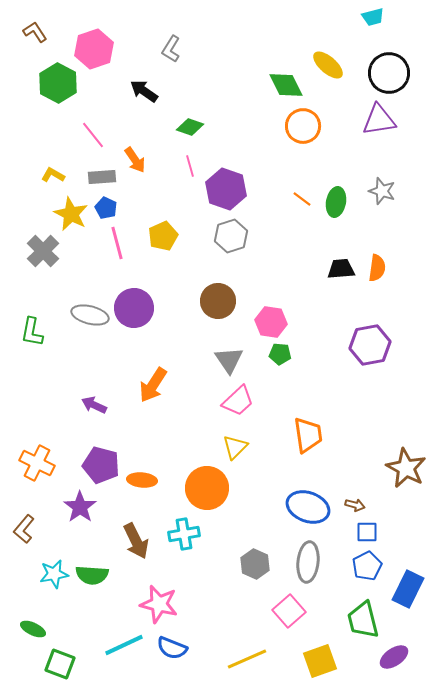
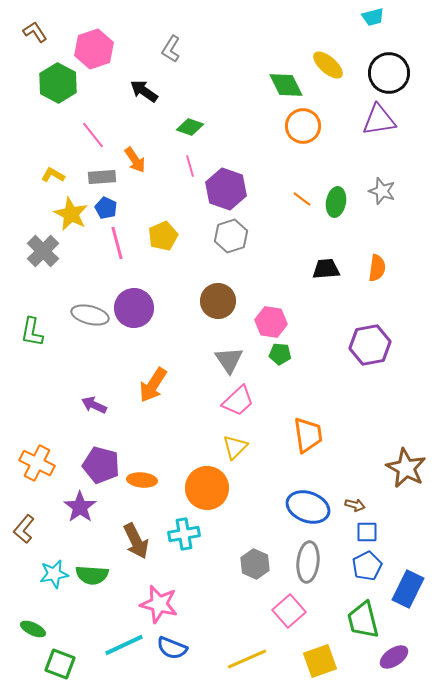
black trapezoid at (341, 269): moved 15 px left
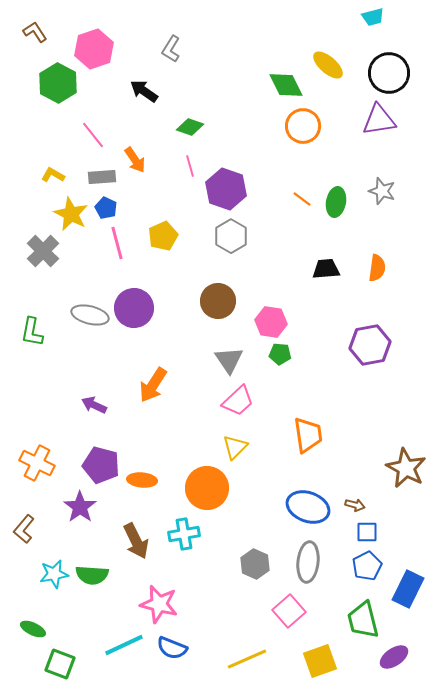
gray hexagon at (231, 236): rotated 12 degrees counterclockwise
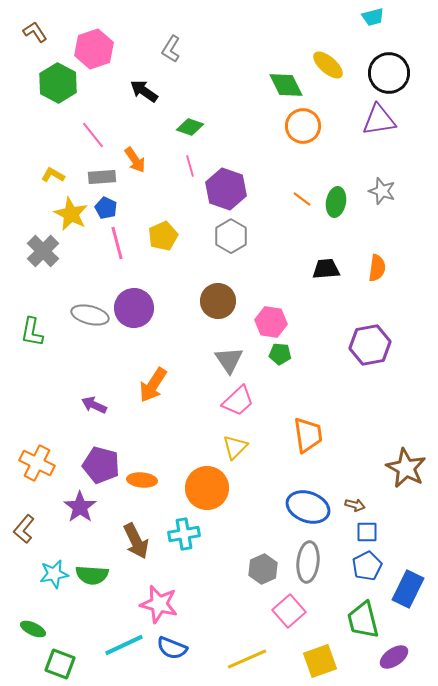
gray hexagon at (255, 564): moved 8 px right, 5 px down; rotated 12 degrees clockwise
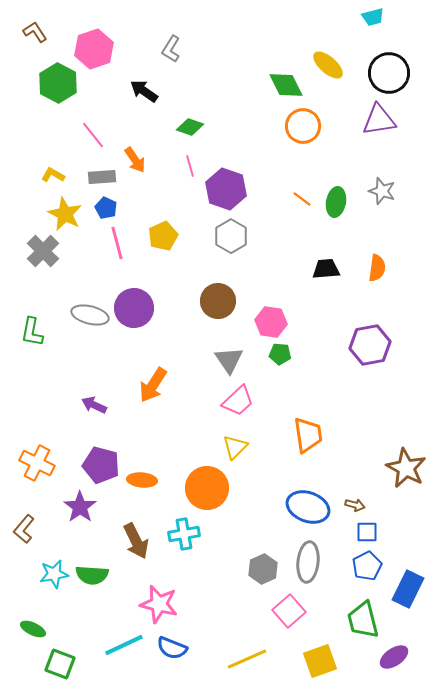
yellow star at (71, 214): moved 6 px left
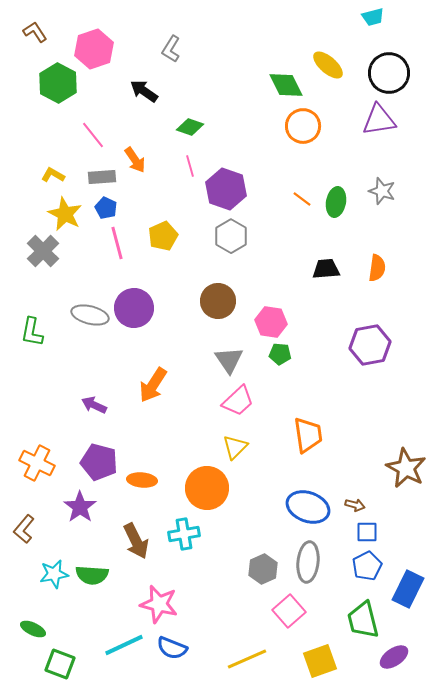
purple pentagon at (101, 465): moved 2 px left, 3 px up
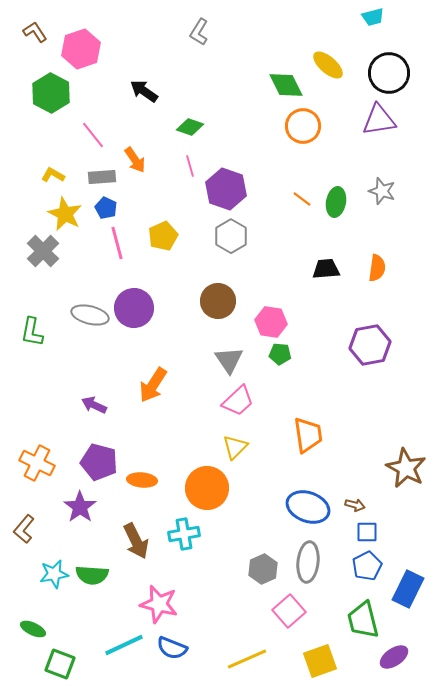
pink hexagon at (94, 49): moved 13 px left
gray L-shape at (171, 49): moved 28 px right, 17 px up
green hexagon at (58, 83): moved 7 px left, 10 px down
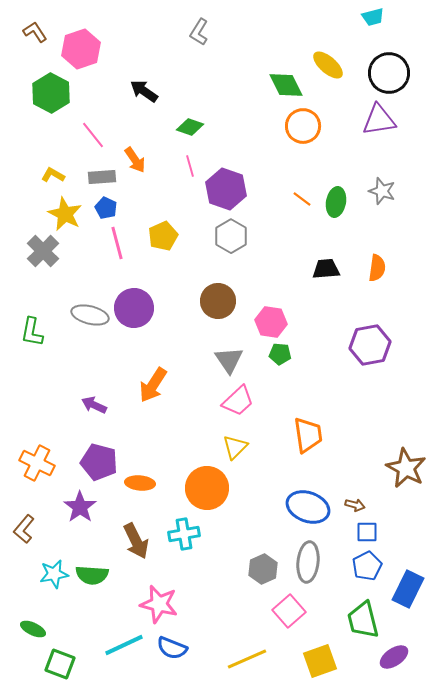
orange ellipse at (142, 480): moved 2 px left, 3 px down
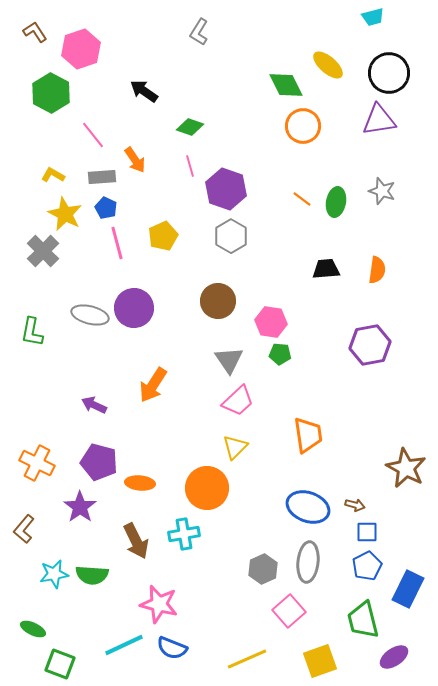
orange semicircle at (377, 268): moved 2 px down
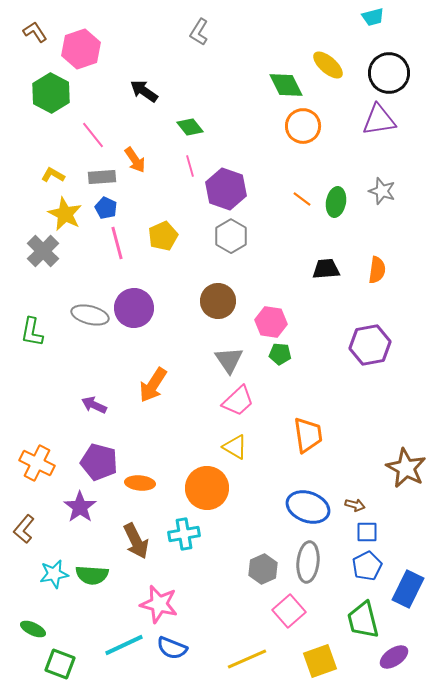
green diamond at (190, 127): rotated 32 degrees clockwise
yellow triangle at (235, 447): rotated 44 degrees counterclockwise
